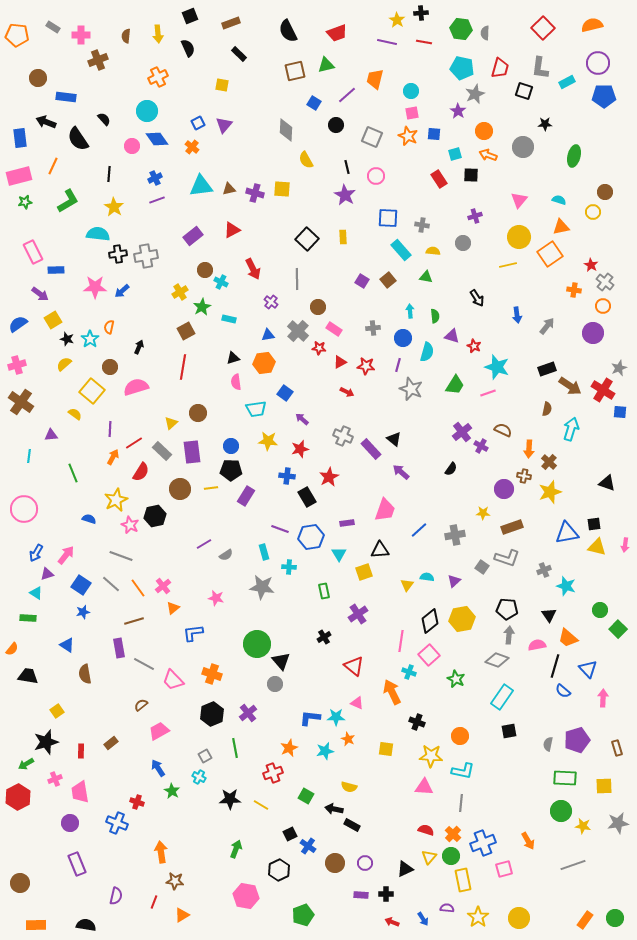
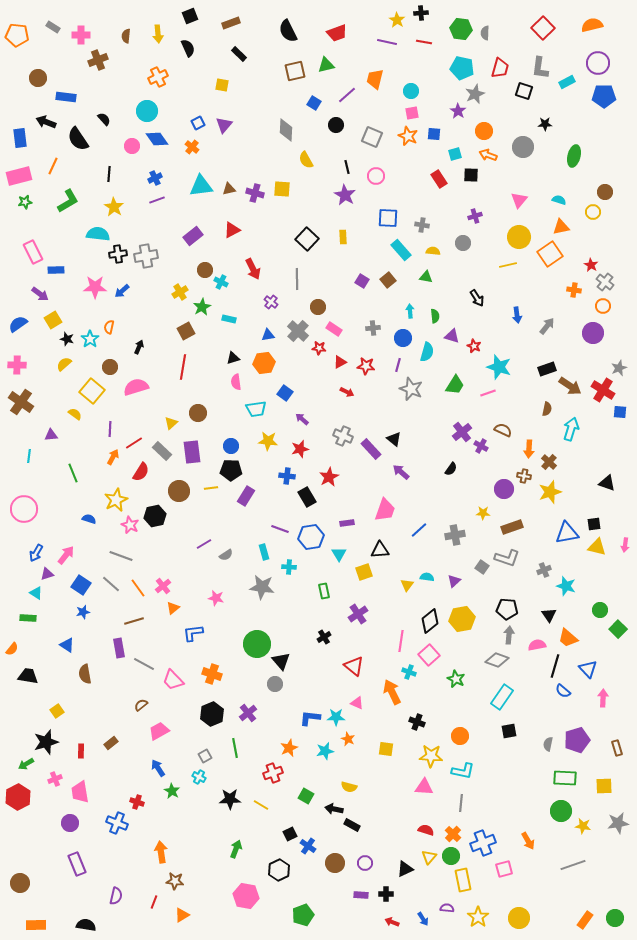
pink cross at (17, 365): rotated 18 degrees clockwise
cyan star at (497, 367): moved 2 px right
brown circle at (180, 489): moved 1 px left, 2 px down
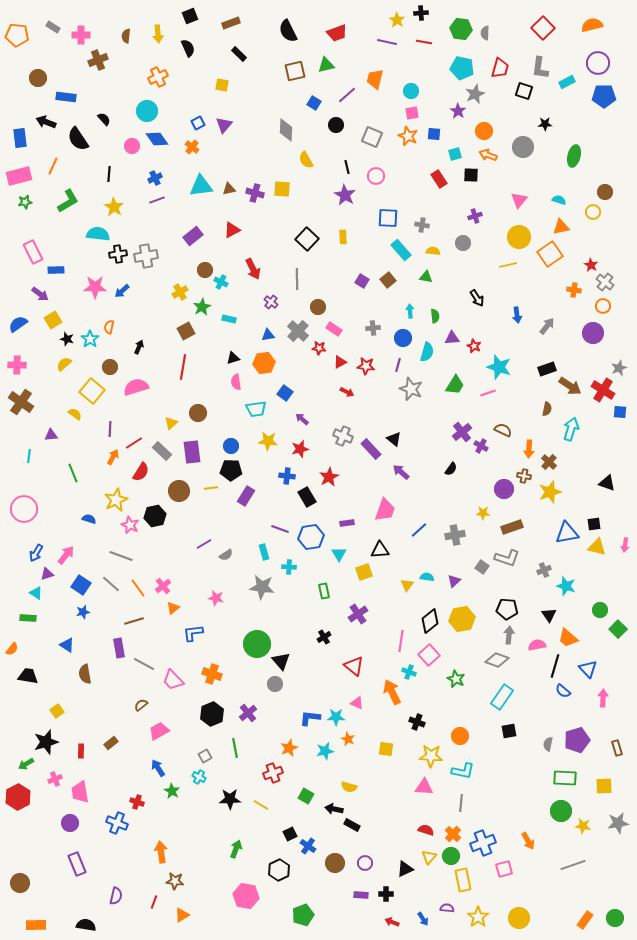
purple triangle at (452, 336): moved 2 px down; rotated 21 degrees counterclockwise
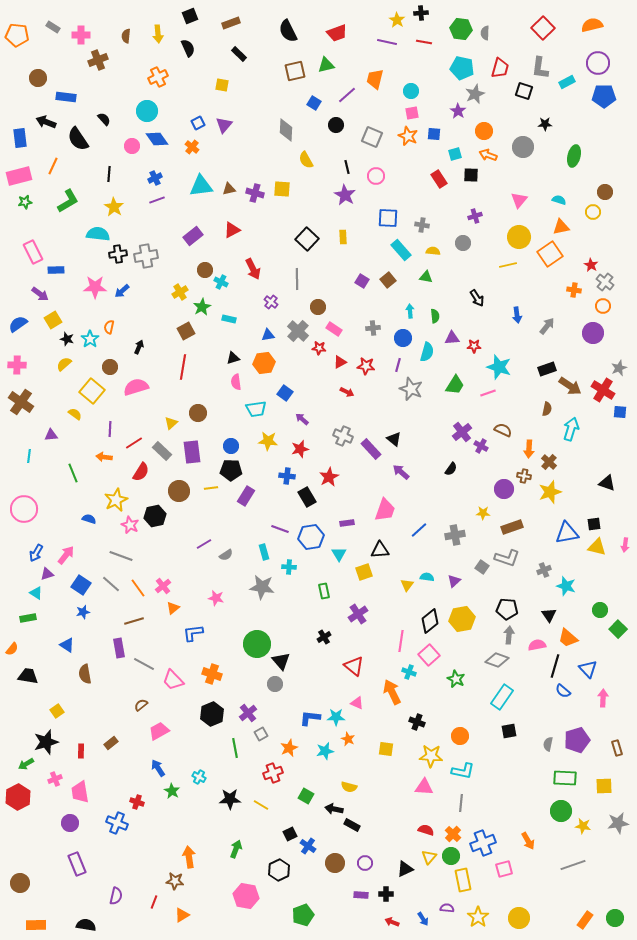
red star at (474, 346): rotated 24 degrees counterclockwise
orange arrow at (113, 457): moved 9 px left; rotated 112 degrees counterclockwise
green rectangle at (28, 618): rotated 14 degrees counterclockwise
gray square at (205, 756): moved 56 px right, 22 px up
orange arrow at (161, 852): moved 28 px right, 5 px down
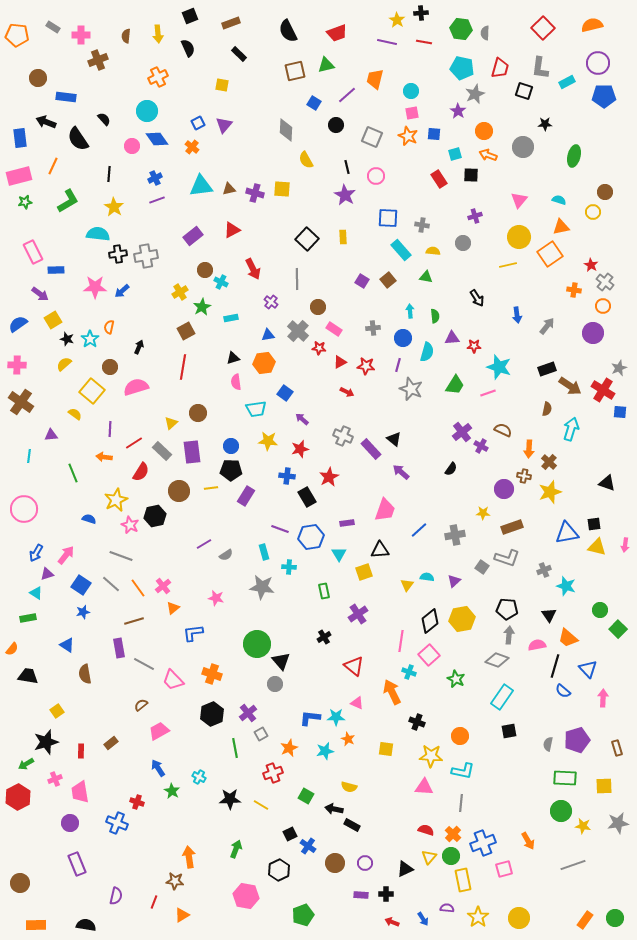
cyan rectangle at (229, 319): moved 2 px right, 1 px up; rotated 24 degrees counterclockwise
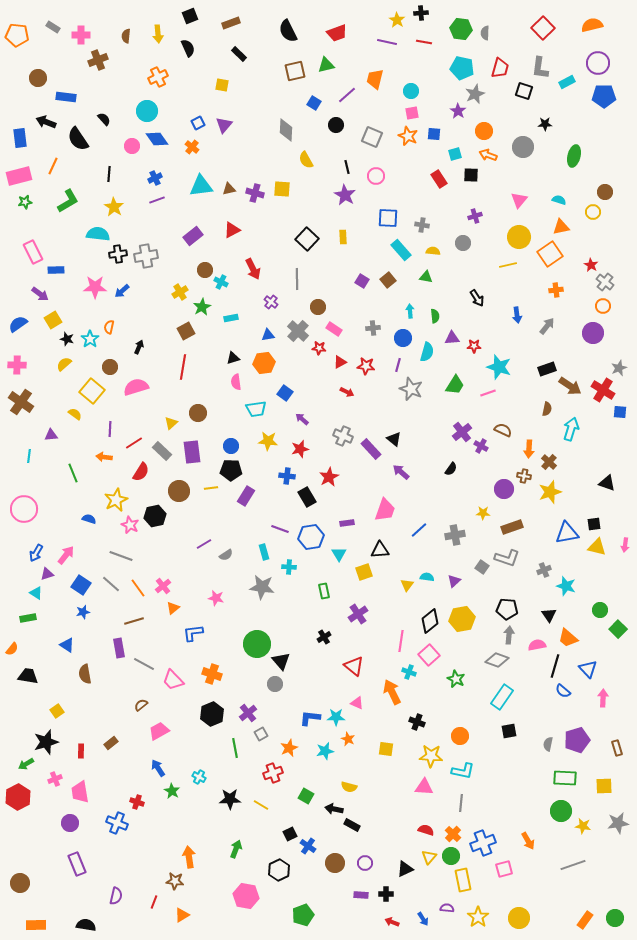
orange cross at (574, 290): moved 18 px left; rotated 16 degrees counterclockwise
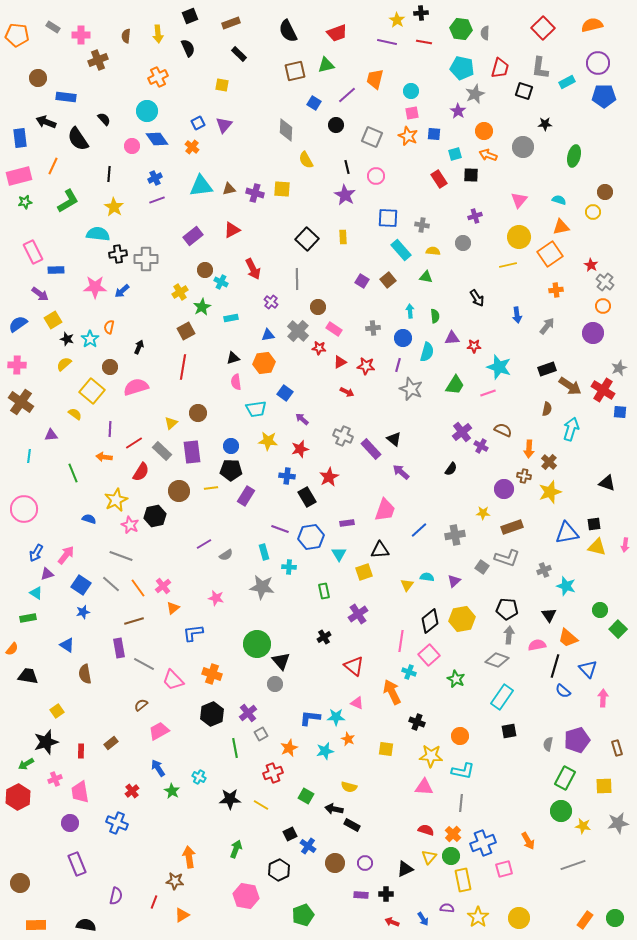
gray cross at (146, 256): moved 3 px down; rotated 10 degrees clockwise
green rectangle at (565, 778): rotated 65 degrees counterclockwise
red cross at (137, 802): moved 5 px left, 11 px up; rotated 32 degrees clockwise
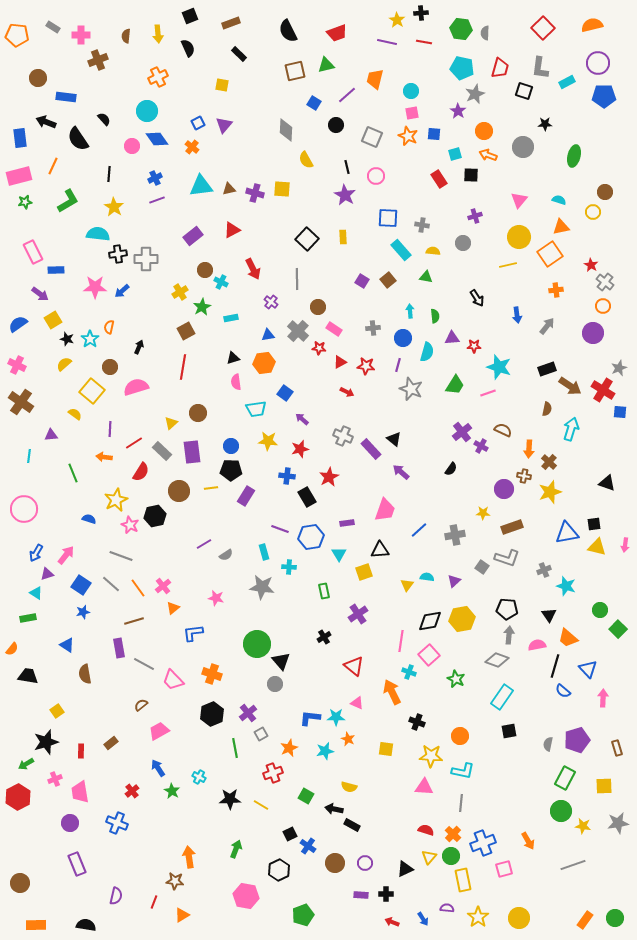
pink cross at (17, 365): rotated 24 degrees clockwise
black diamond at (430, 621): rotated 30 degrees clockwise
